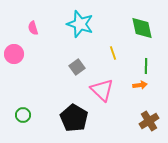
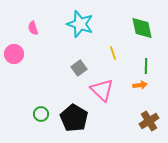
gray square: moved 2 px right, 1 px down
green circle: moved 18 px right, 1 px up
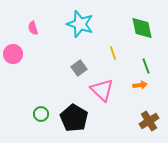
pink circle: moved 1 px left
green line: rotated 21 degrees counterclockwise
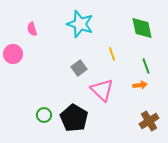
pink semicircle: moved 1 px left, 1 px down
yellow line: moved 1 px left, 1 px down
green circle: moved 3 px right, 1 px down
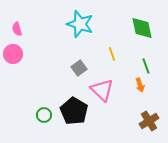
pink semicircle: moved 15 px left
orange arrow: rotated 80 degrees clockwise
black pentagon: moved 7 px up
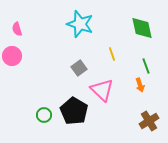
pink circle: moved 1 px left, 2 px down
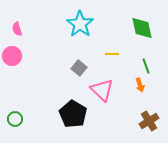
cyan star: rotated 16 degrees clockwise
yellow line: rotated 72 degrees counterclockwise
gray square: rotated 14 degrees counterclockwise
black pentagon: moved 1 px left, 3 px down
green circle: moved 29 px left, 4 px down
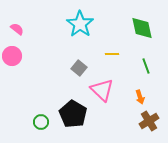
pink semicircle: rotated 144 degrees clockwise
orange arrow: moved 12 px down
green circle: moved 26 px right, 3 px down
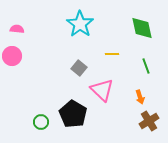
pink semicircle: rotated 32 degrees counterclockwise
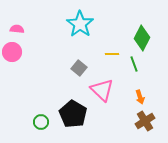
green diamond: moved 10 px down; rotated 40 degrees clockwise
pink circle: moved 4 px up
green line: moved 12 px left, 2 px up
brown cross: moved 4 px left
